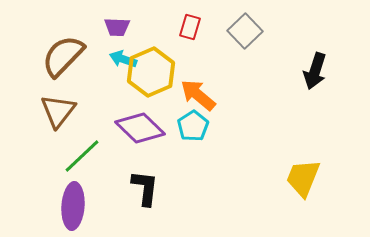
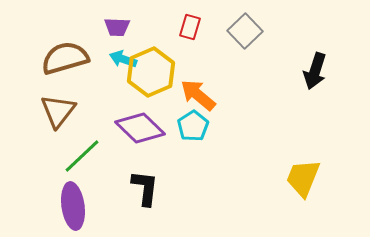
brown semicircle: moved 2 px right, 2 px down; rotated 30 degrees clockwise
purple ellipse: rotated 12 degrees counterclockwise
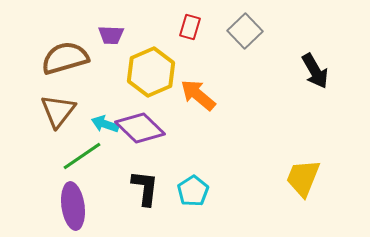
purple trapezoid: moved 6 px left, 8 px down
cyan arrow: moved 18 px left, 65 px down
black arrow: rotated 48 degrees counterclockwise
cyan pentagon: moved 65 px down
green line: rotated 9 degrees clockwise
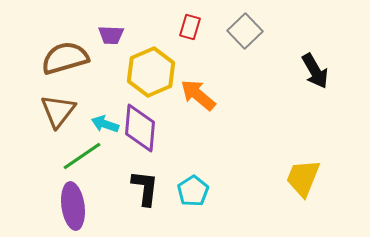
purple diamond: rotated 51 degrees clockwise
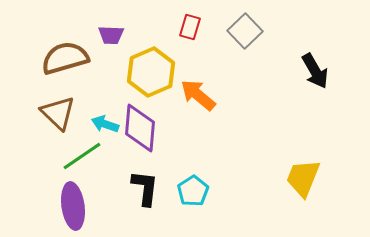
brown triangle: moved 2 px down; rotated 24 degrees counterclockwise
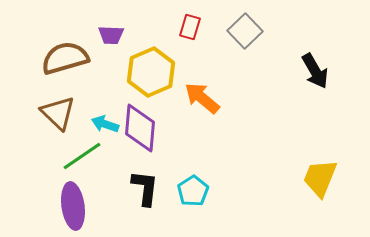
orange arrow: moved 4 px right, 3 px down
yellow trapezoid: moved 17 px right
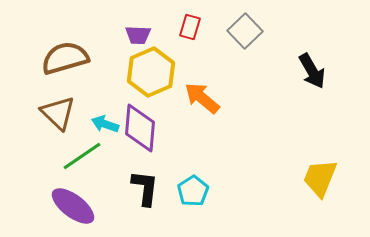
purple trapezoid: moved 27 px right
black arrow: moved 3 px left
purple ellipse: rotated 45 degrees counterclockwise
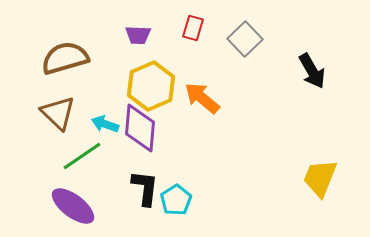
red rectangle: moved 3 px right, 1 px down
gray square: moved 8 px down
yellow hexagon: moved 14 px down
cyan pentagon: moved 17 px left, 9 px down
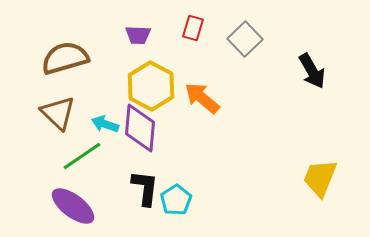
yellow hexagon: rotated 9 degrees counterclockwise
